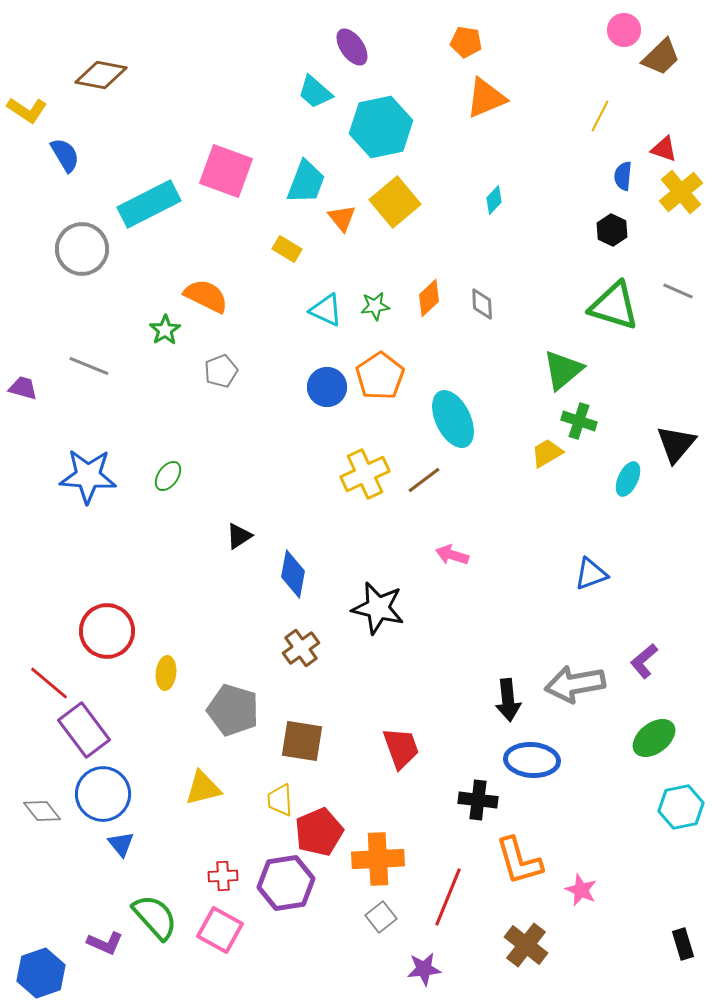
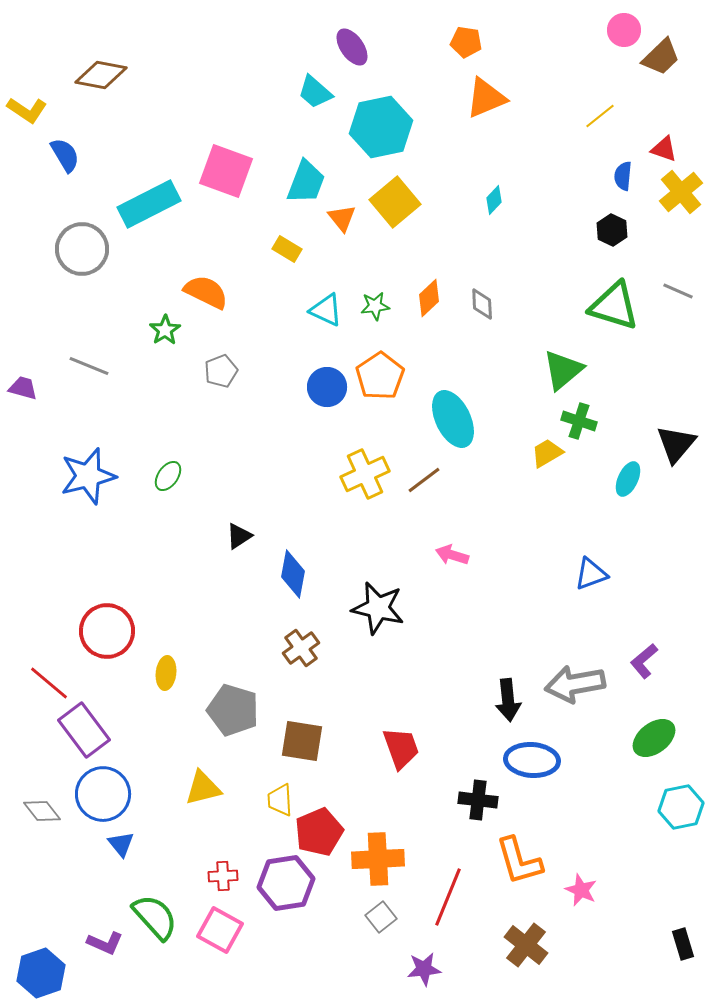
yellow line at (600, 116): rotated 24 degrees clockwise
orange semicircle at (206, 296): moved 4 px up
blue star at (88, 476): rotated 18 degrees counterclockwise
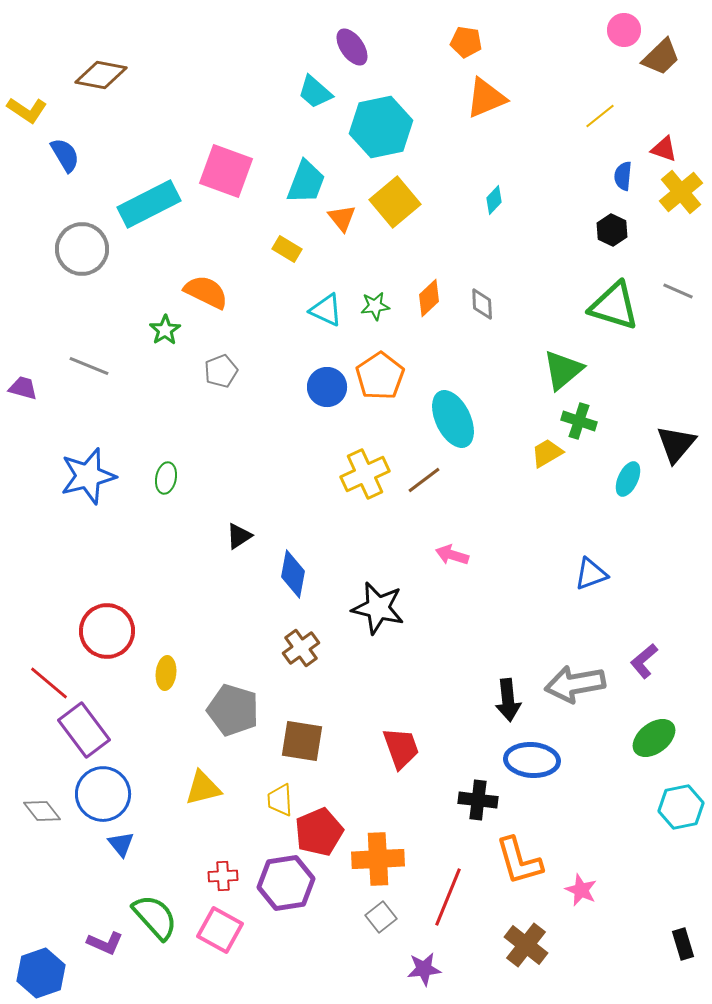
green ellipse at (168, 476): moved 2 px left, 2 px down; rotated 24 degrees counterclockwise
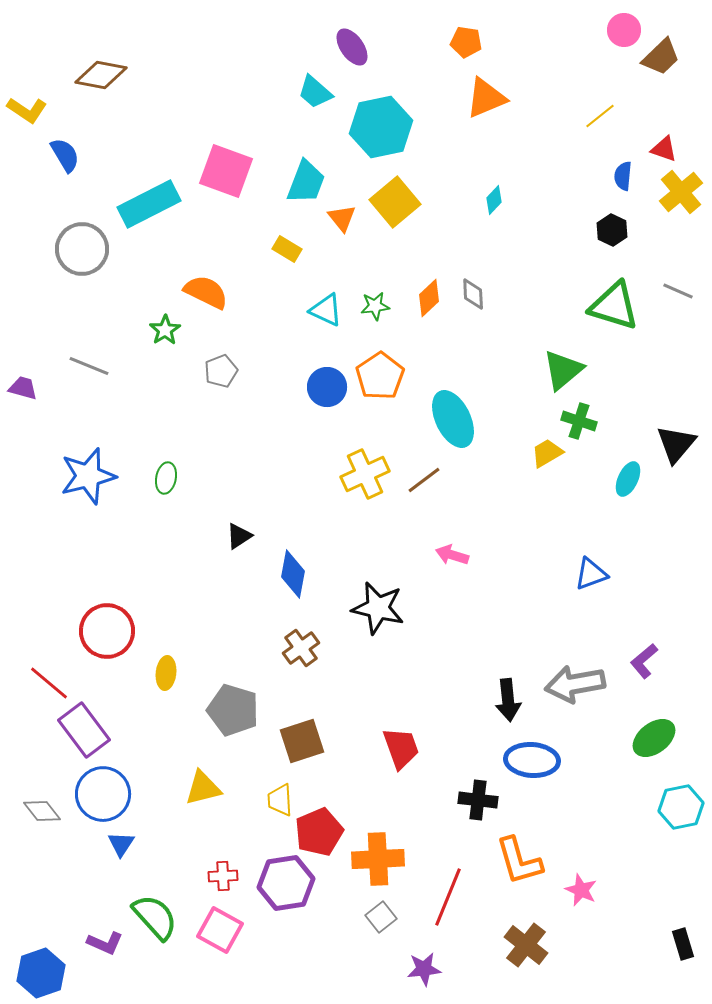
gray diamond at (482, 304): moved 9 px left, 10 px up
brown square at (302, 741): rotated 27 degrees counterclockwise
blue triangle at (121, 844): rotated 12 degrees clockwise
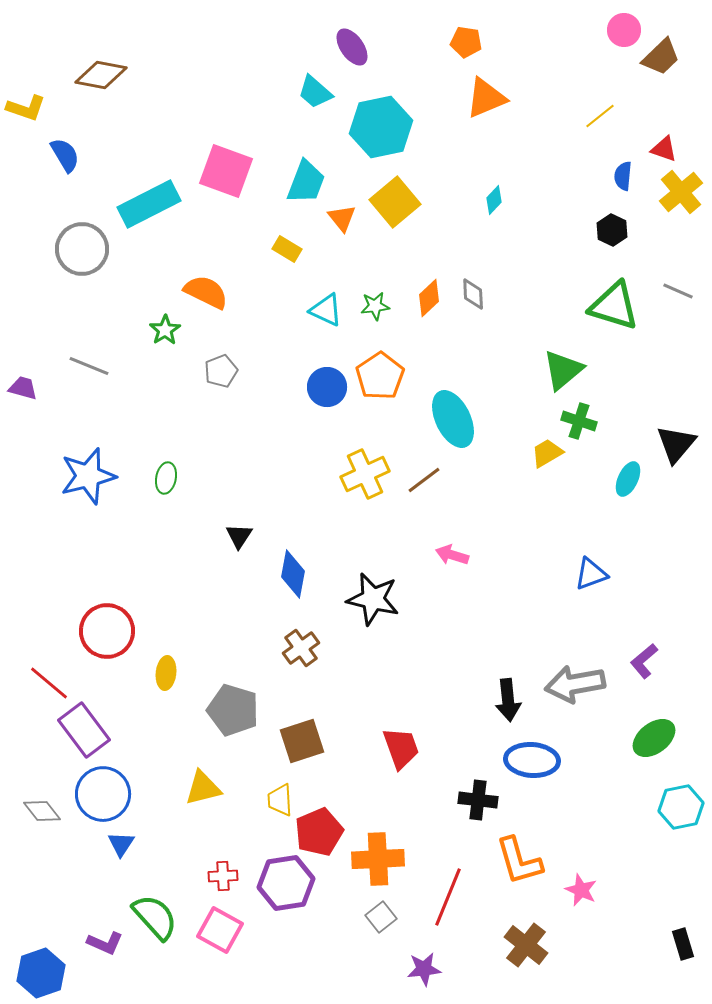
yellow L-shape at (27, 110): moved 1 px left, 2 px up; rotated 15 degrees counterclockwise
black triangle at (239, 536): rotated 24 degrees counterclockwise
black star at (378, 608): moved 5 px left, 9 px up
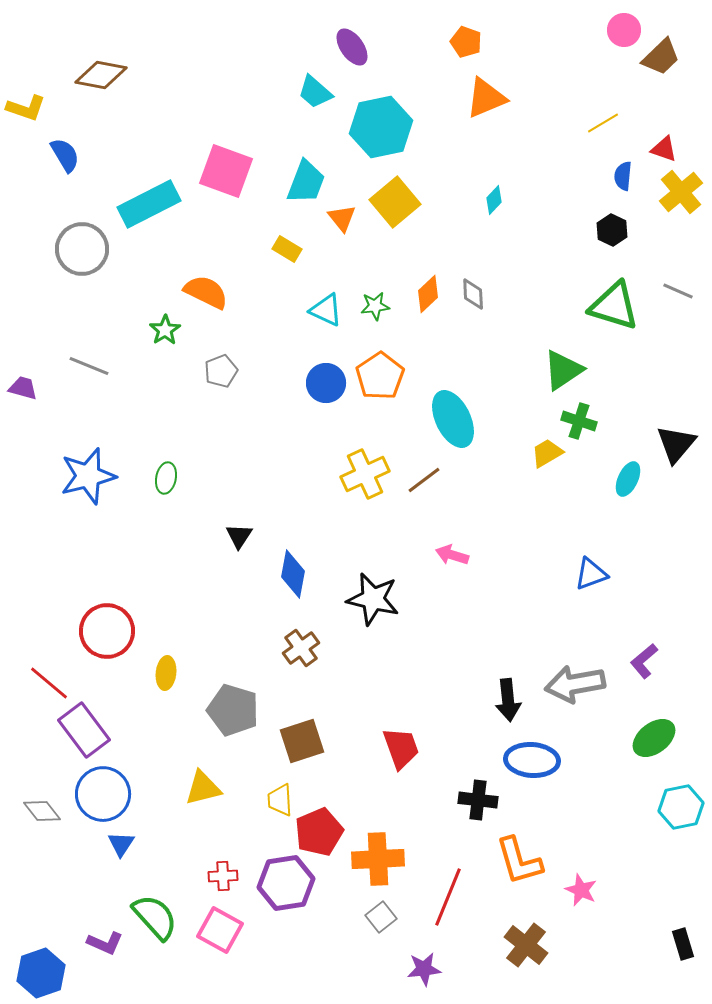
orange pentagon at (466, 42): rotated 12 degrees clockwise
yellow line at (600, 116): moved 3 px right, 7 px down; rotated 8 degrees clockwise
orange diamond at (429, 298): moved 1 px left, 4 px up
green triangle at (563, 370): rotated 6 degrees clockwise
blue circle at (327, 387): moved 1 px left, 4 px up
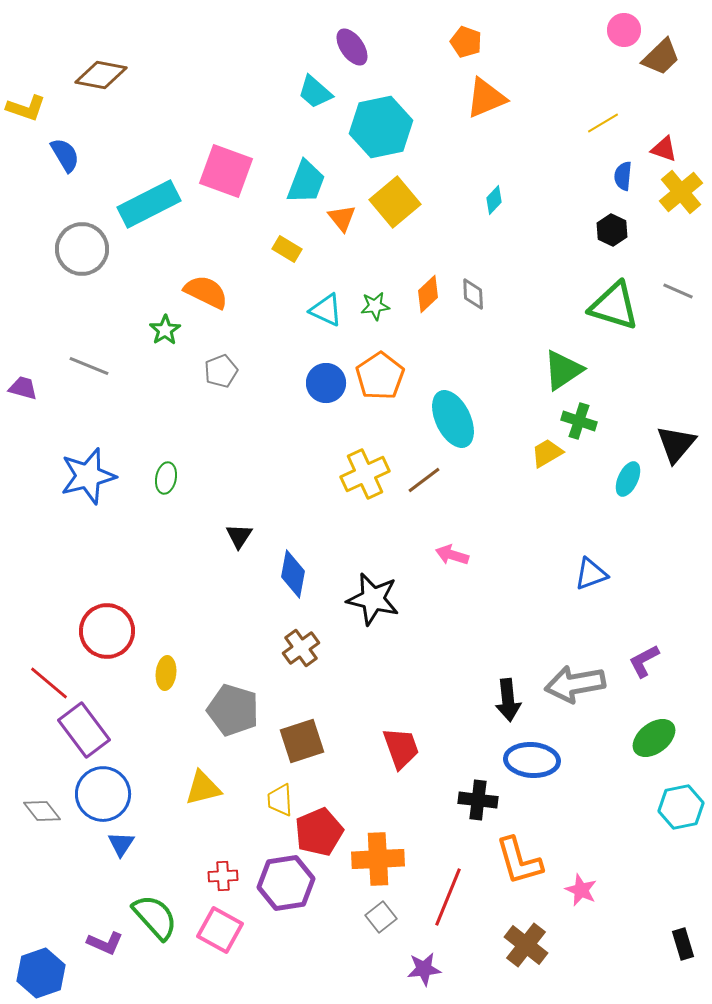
purple L-shape at (644, 661): rotated 12 degrees clockwise
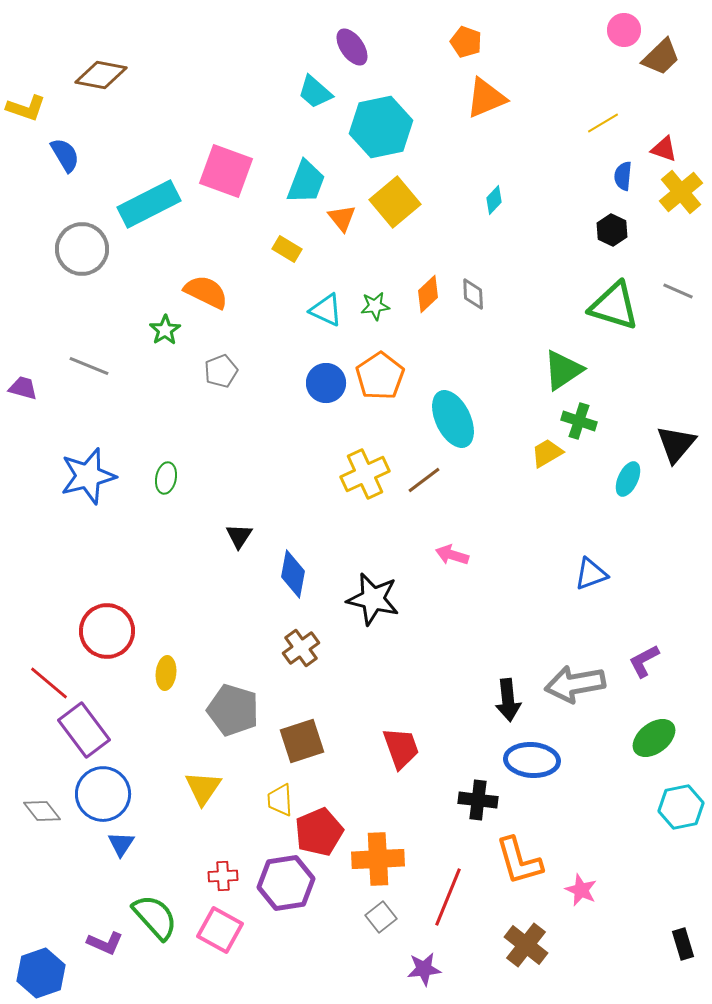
yellow triangle at (203, 788): rotated 42 degrees counterclockwise
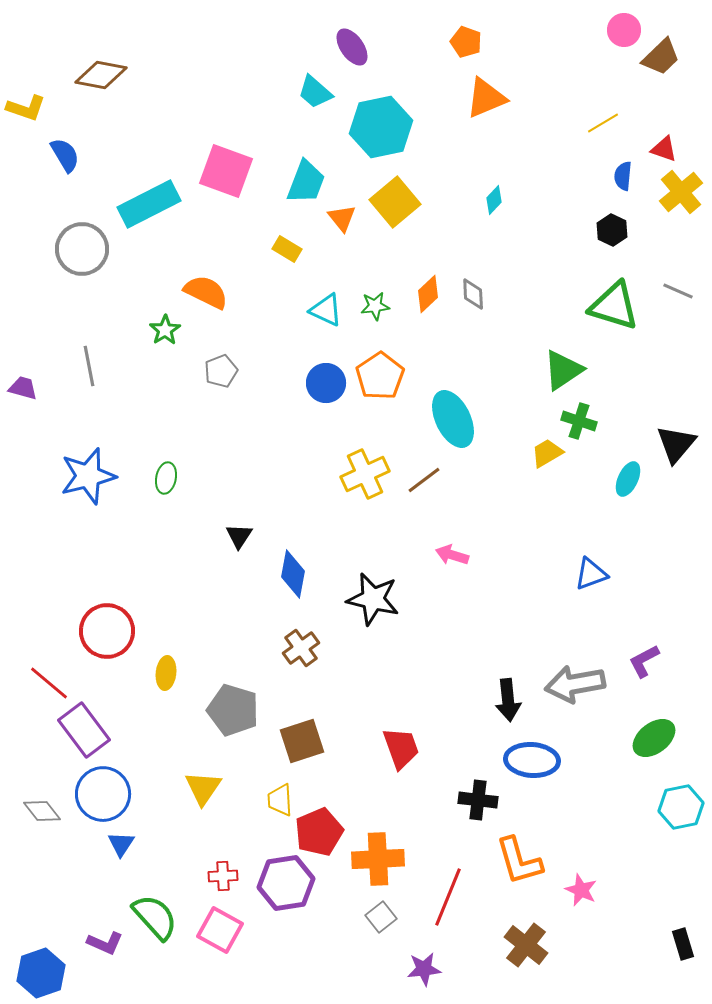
gray line at (89, 366): rotated 57 degrees clockwise
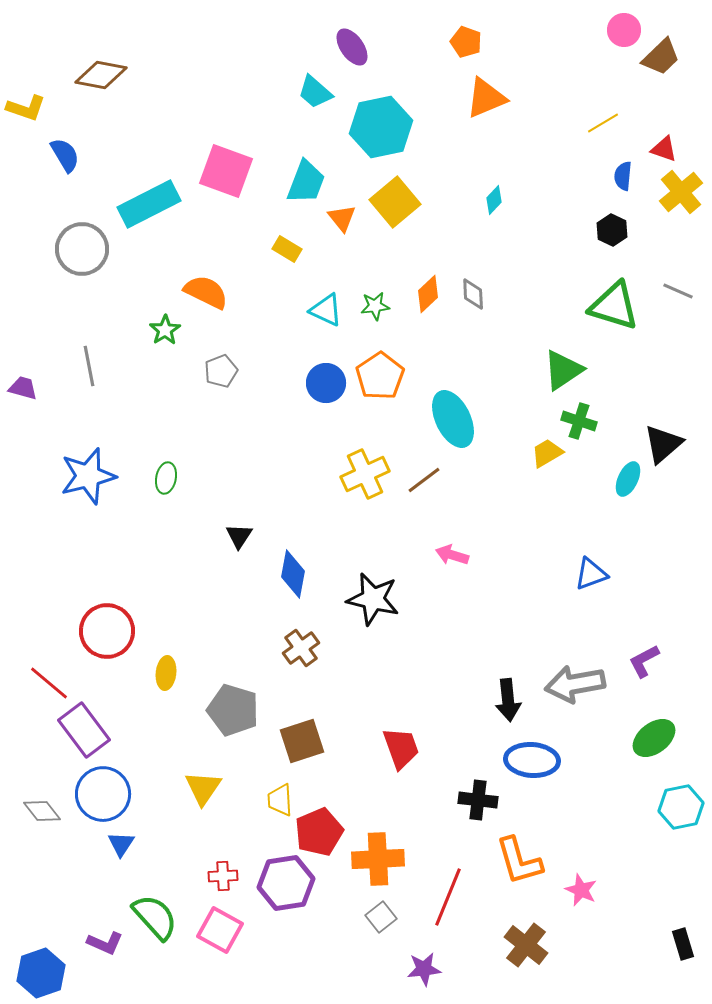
black triangle at (676, 444): moved 13 px left; rotated 9 degrees clockwise
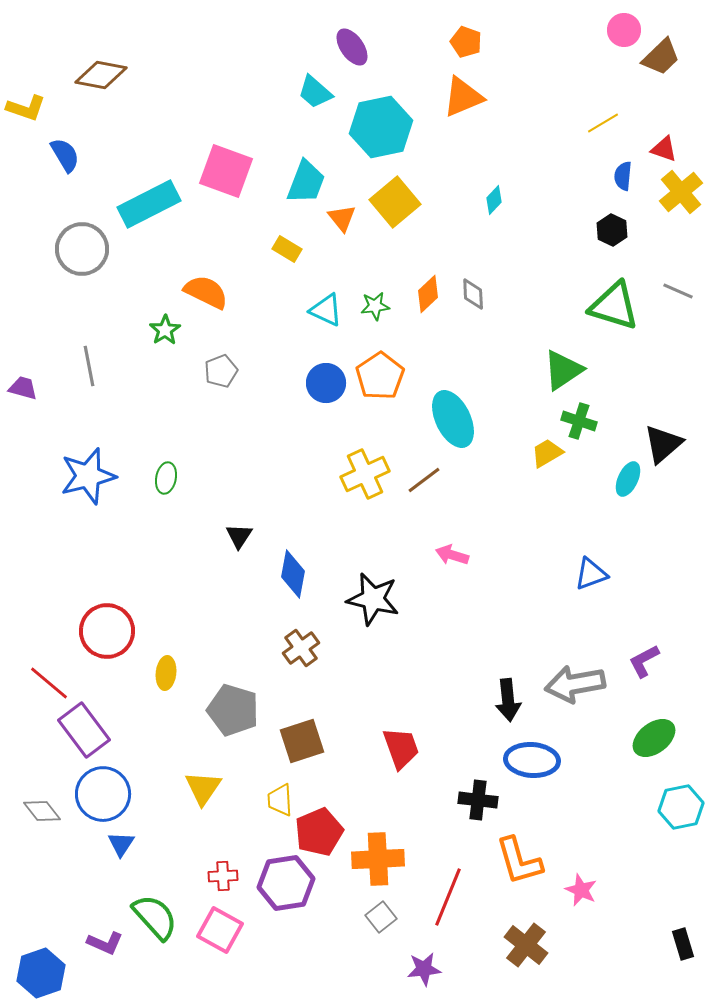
orange triangle at (486, 98): moved 23 px left, 1 px up
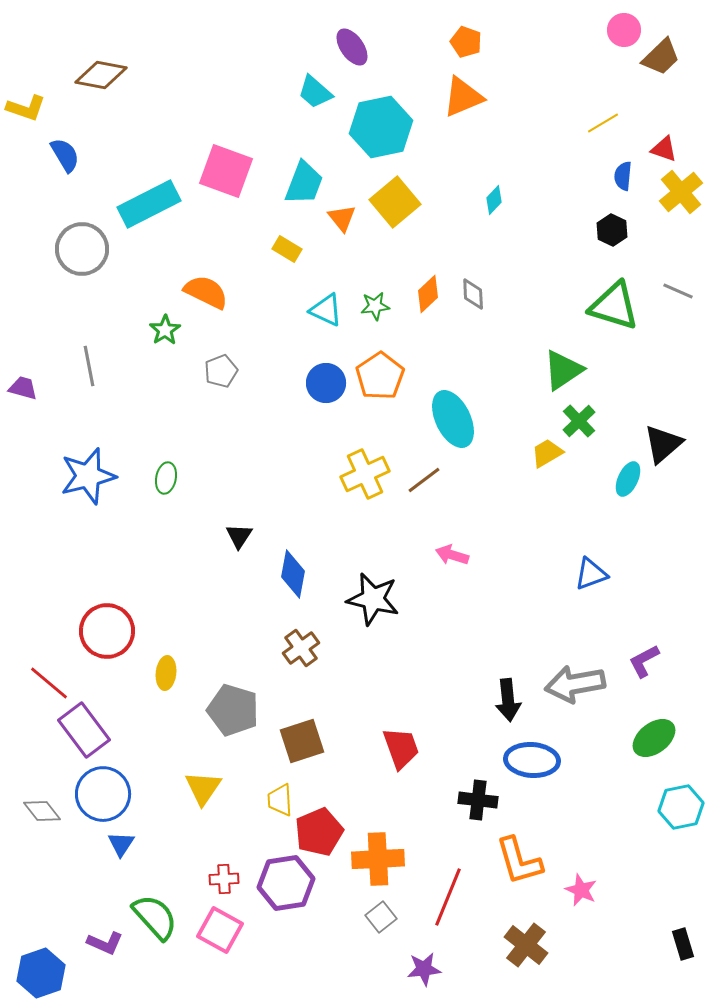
cyan trapezoid at (306, 182): moved 2 px left, 1 px down
green cross at (579, 421): rotated 28 degrees clockwise
red cross at (223, 876): moved 1 px right, 3 px down
